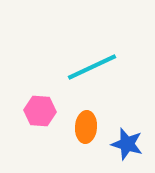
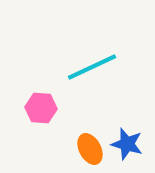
pink hexagon: moved 1 px right, 3 px up
orange ellipse: moved 4 px right, 22 px down; rotated 32 degrees counterclockwise
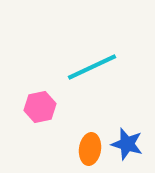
pink hexagon: moved 1 px left, 1 px up; rotated 16 degrees counterclockwise
orange ellipse: rotated 36 degrees clockwise
